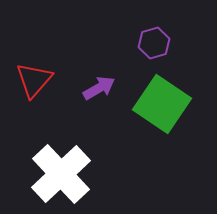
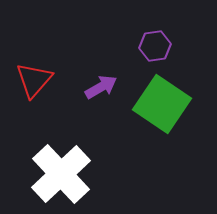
purple hexagon: moved 1 px right, 3 px down; rotated 8 degrees clockwise
purple arrow: moved 2 px right, 1 px up
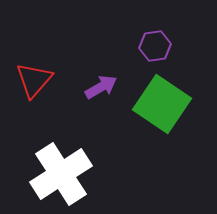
white cross: rotated 10 degrees clockwise
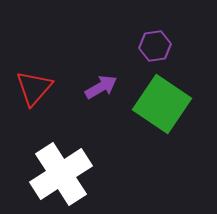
red triangle: moved 8 px down
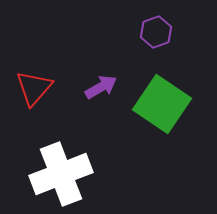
purple hexagon: moved 1 px right, 14 px up; rotated 12 degrees counterclockwise
white cross: rotated 12 degrees clockwise
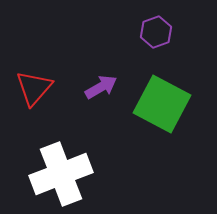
green square: rotated 6 degrees counterclockwise
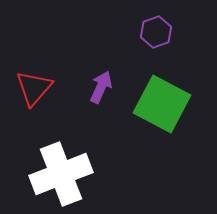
purple arrow: rotated 36 degrees counterclockwise
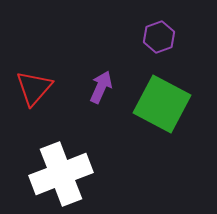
purple hexagon: moved 3 px right, 5 px down
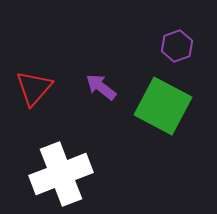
purple hexagon: moved 18 px right, 9 px down
purple arrow: rotated 76 degrees counterclockwise
green square: moved 1 px right, 2 px down
